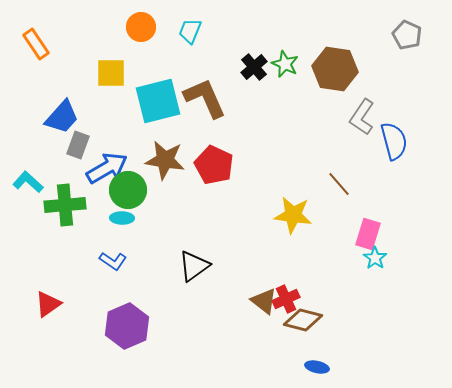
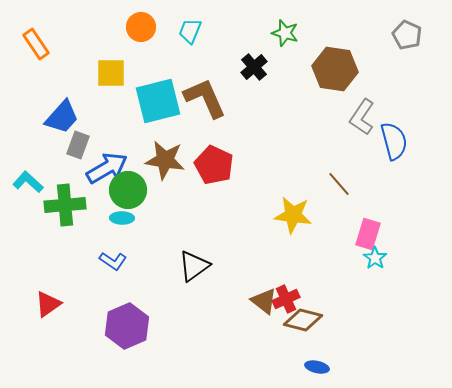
green star: moved 31 px up; rotated 8 degrees counterclockwise
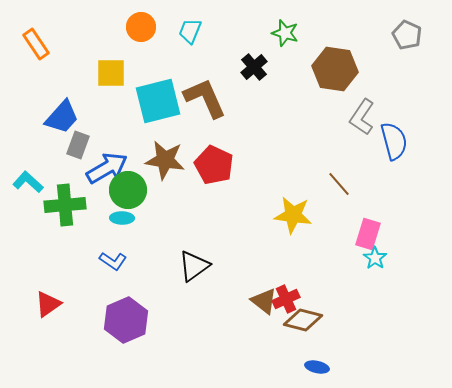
purple hexagon: moved 1 px left, 6 px up
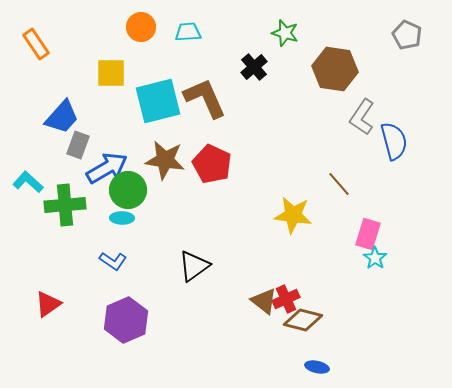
cyan trapezoid: moved 2 px left, 1 px down; rotated 64 degrees clockwise
red pentagon: moved 2 px left, 1 px up
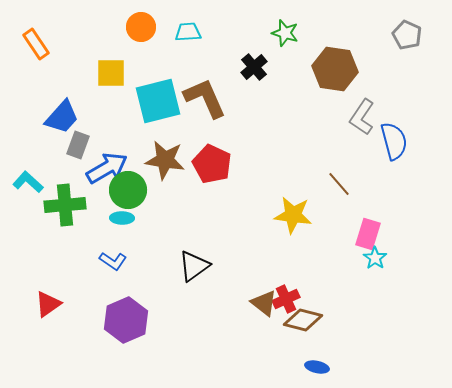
brown triangle: moved 2 px down
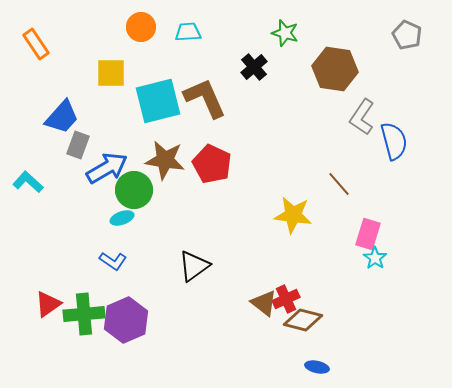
green circle: moved 6 px right
green cross: moved 19 px right, 109 px down
cyan ellipse: rotated 20 degrees counterclockwise
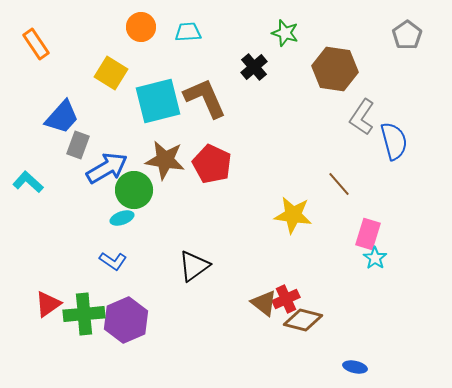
gray pentagon: rotated 12 degrees clockwise
yellow square: rotated 32 degrees clockwise
blue ellipse: moved 38 px right
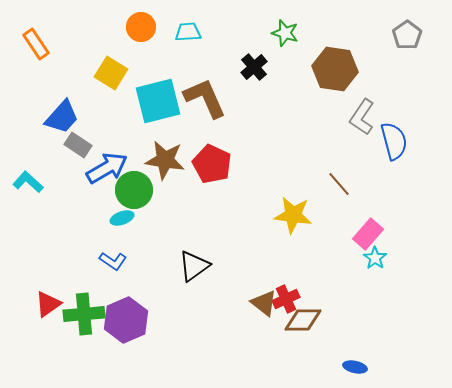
gray rectangle: rotated 76 degrees counterclockwise
pink rectangle: rotated 24 degrees clockwise
brown diamond: rotated 15 degrees counterclockwise
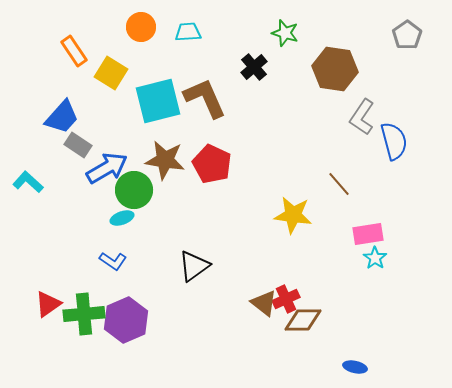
orange rectangle: moved 38 px right, 7 px down
pink rectangle: rotated 40 degrees clockwise
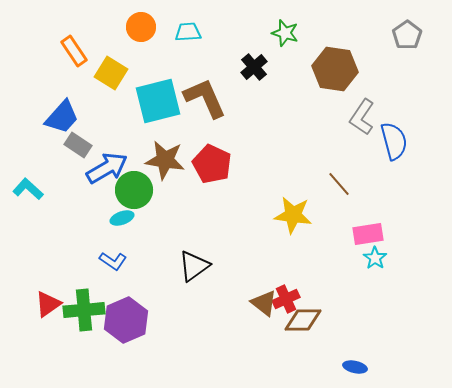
cyan L-shape: moved 7 px down
green cross: moved 4 px up
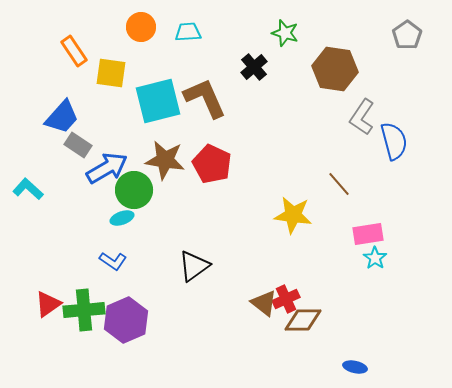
yellow square: rotated 24 degrees counterclockwise
